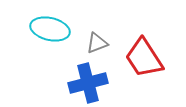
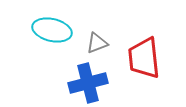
cyan ellipse: moved 2 px right, 1 px down
red trapezoid: rotated 27 degrees clockwise
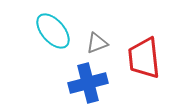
cyan ellipse: moved 1 px right, 1 px down; rotated 36 degrees clockwise
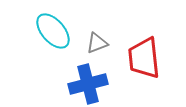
blue cross: moved 1 px down
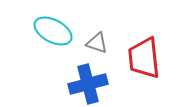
cyan ellipse: rotated 21 degrees counterclockwise
gray triangle: rotated 40 degrees clockwise
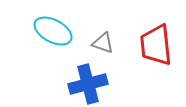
gray triangle: moved 6 px right
red trapezoid: moved 12 px right, 13 px up
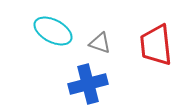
gray triangle: moved 3 px left
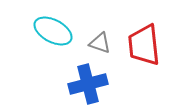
red trapezoid: moved 12 px left
